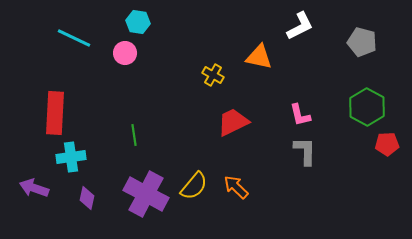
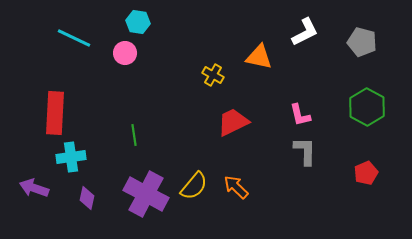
white L-shape: moved 5 px right, 6 px down
red pentagon: moved 21 px left, 29 px down; rotated 20 degrees counterclockwise
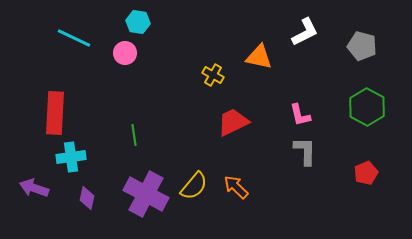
gray pentagon: moved 4 px down
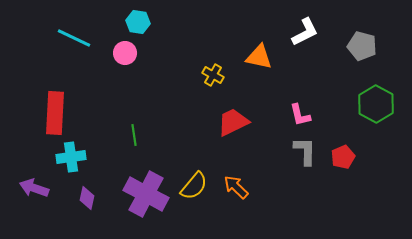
green hexagon: moved 9 px right, 3 px up
red pentagon: moved 23 px left, 16 px up
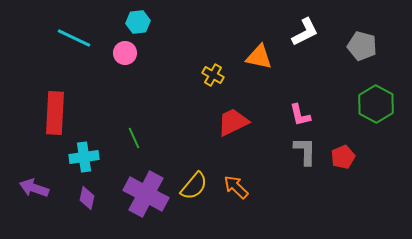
cyan hexagon: rotated 15 degrees counterclockwise
green line: moved 3 px down; rotated 15 degrees counterclockwise
cyan cross: moved 13 px right
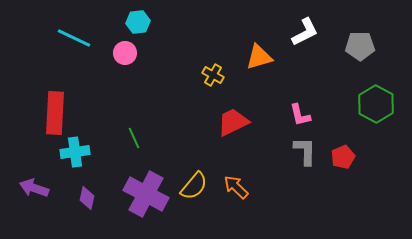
gray pentagon: moved 2 px left; rotated 16 degrees counterclockwise
orange triangle: rotated 28 degrees counterclockwise
cyan cross: moved 9 px left, 5 px up
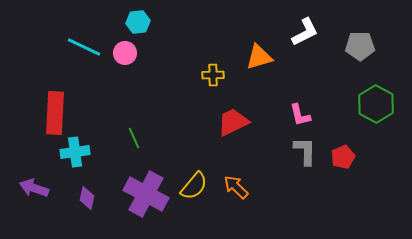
cyan line: moved 10 px right, 9 px down
yellow cross: rotated 30 degrees counterclockwise
